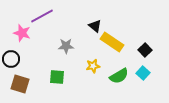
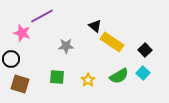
yellow star: moved 5 px left, 14 px down; rotated 24 degrees counterclockwise
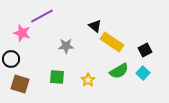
black square: rotated 16 degrees clockwise
green semicircle: moved 5 px up
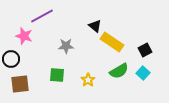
pink star: moved 2 px right, 3 px down
green square: moved 2 px up
brown square: rotated 24 degrees counterclockwise
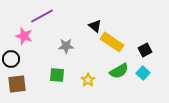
brown square: moved 3 px left
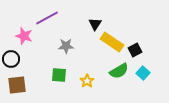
purple line: moved 5 px right, 2 px down
black triangle: moved 2 px up; rotated 24 degrees clockwise
black square: moved 10 px left
green square: moved 2 px right
yellow star: moved 1 px left, 1 px down
brown square: moved 1 px down
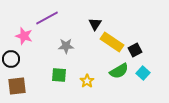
brown square: moved 1 px down
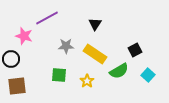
yellow rectangle: moved 17 px left, 12 px down
cyan square: moved 5 px right, 2 px down
